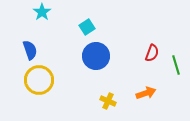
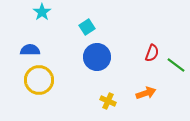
blue semicircle: rotated 72 degrees counterclockwise
blue circle: moved 1 px right, 1 px down
green line: rotated 36 degrees counterclockwise
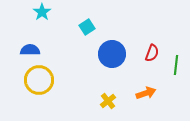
blue circle: moved 15 px right, 3 px up
green line: rotated 60 degrees clockwise
yellow cross: rotated 28 degrees clockwise
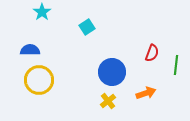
blue circle: moved 18 px down
